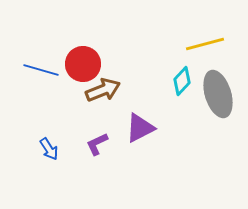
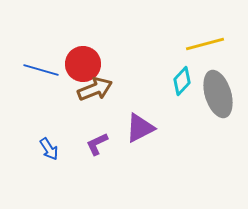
brown arrow: moved 8 px left, 1 px up
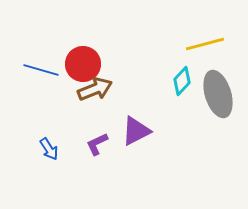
purple triangle: moved 4 px left, 3 px down
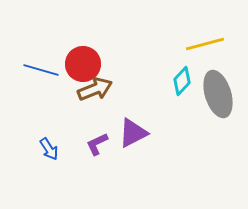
purple triangle: moved 3 px left, 2 px down
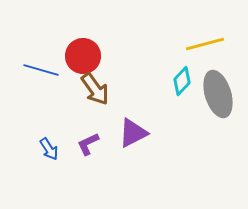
red circle: moved 8 px up
brown arrow: rotated 76 degrees clockwise
purple L-shape: moved 9 px left
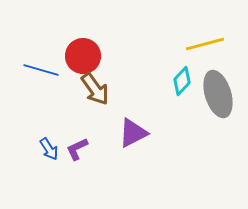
purple L-shape: moved 11 px left, 5 px down
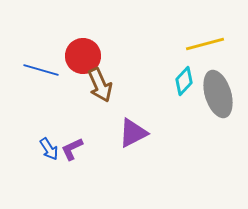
cyan diamond: moved 2 px right
brown arrow: moved 5 px right, 4 px up; rotated 12 degrees clockwise
purple L-shape: moved 5 px left
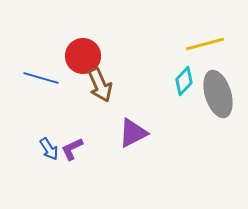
blue line: moved 8 px down
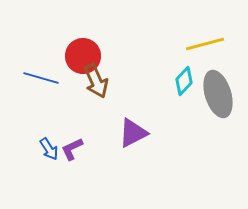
brown arrow: moved 4 px left, 4 px up
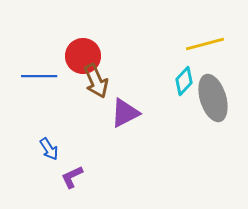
blue line: moved 2 px left, 2 px up; rotated 16 degrees counterclockwise
gray ellipse: moved 5 px left, 4 px down
purple triangle: moved 8 px left, 20 px up
purple L-shape: moved 28 px down
